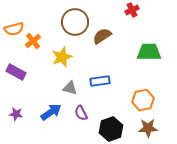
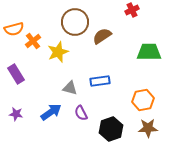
yellow star: moved 4 px left, 5 px up
purple rectangle: moved 2 px down; rotated 30 degrees clockwise
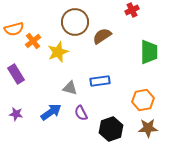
green trapezoid: rotated 90 degrees clockwise
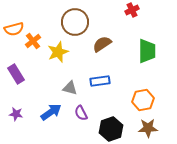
brown semicircle: moved 8 px down
green trapezoid: moved 2 px left, 1 px up
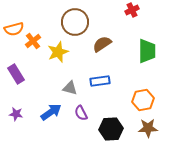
black hexagon: rotated 15 degrees clockwise
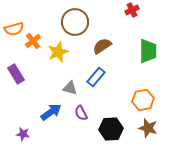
brown semicircle: moved 2 px down
green trapezoid: moved 1 px right
blue rectangle: moved 4 px left, 4 px up; rotated 42 degrees counterclockwise
purple star: moved 7 px right, 20 px down
brown star: rotated 18 degrees clockwise
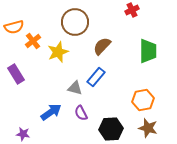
orange semicircle: moved 2 px up
brown semicircle: rotated 12 degrees counterclockwise
gray triangle: moved 5 px right
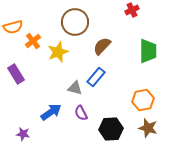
orange semicircle: moved 1 px left
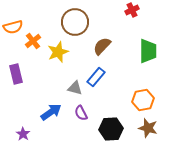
purple rectangle: rotated 18 degrees clockwise
purple star: rotated 24 degrees clockwise
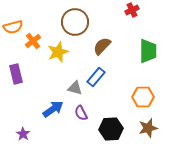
orange hexagon: moved 3 px up; rotated 10 degrees clockwise
blue arrow: moved 2 px right, 3 px up
brown star: rotated 30 degrees counterclockwise
